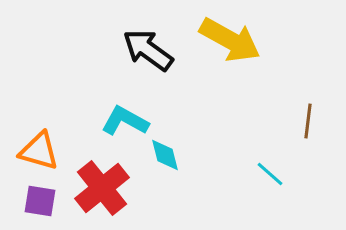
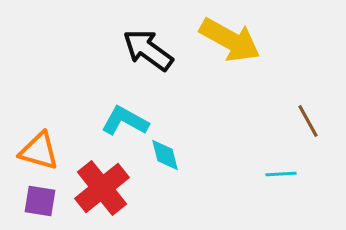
brown line: rotated 36 degrees counterclockwise
cyan line: moved 11 px right; rotated 44 degrees counterclockwise
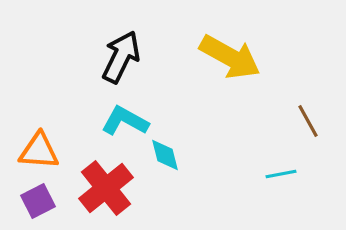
yellow arrow: moved 17 px down
black arrow: moved 27 px left, 7 px down; rotated 80 degrees clockwise
orange triangle: rotated 12 degrees counterclockwise
cyan line: rotated 8 degrees counterclockwise
red cross: moved 4 px right
purple square: moved 2 px left; rotated 36 degrees counterclockwise
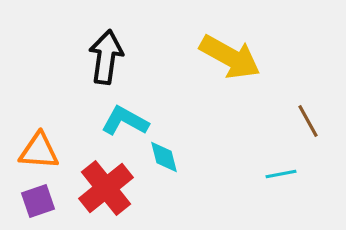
black arrow: moved 15 px left; rotated 18 degrees counterclockwise
cyan diamond: moved 1 px left, 2 px down
purple square: rotated 8 degrees clockwise
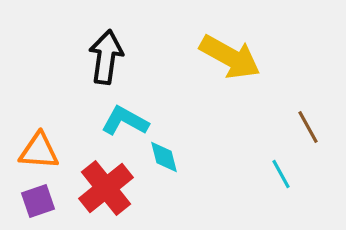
brown line: moved 6 px down
cyan line: rotated 72 degrees clockwise
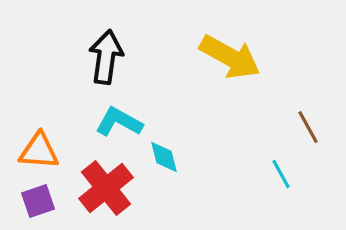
cyan L-shape: moved 6 px left, 1 px down
